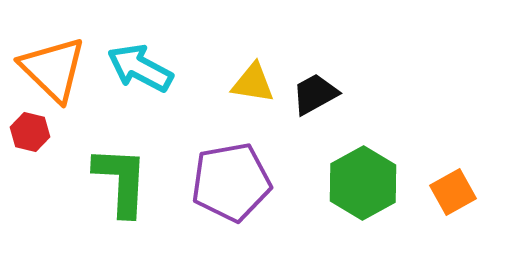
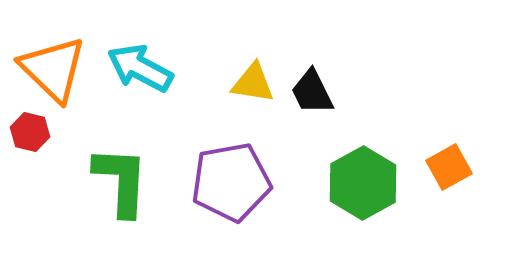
black trapezoid: moved 3 px left, 2 px up; rotated 87 degrees counterclockwise
orange square: moved 4 px left, 25 px up
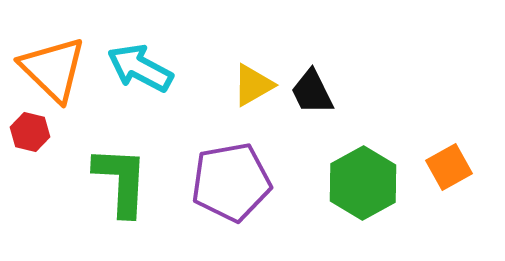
yellow triangle: moved 2 px down; rotated 39 degrees counterclockwise
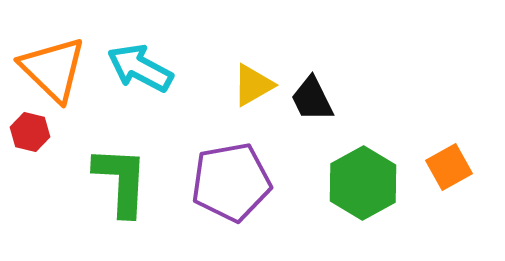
black trapezoid: moved 7 px down
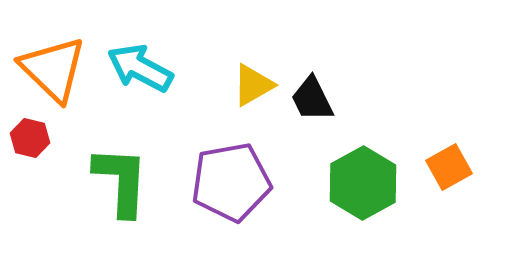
red hexagon: moved 6 px down
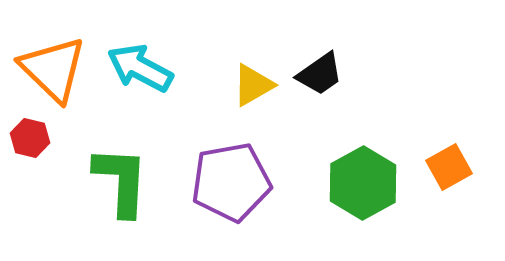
black trapezoid: moved 8 px right, 25 px up; rotated 99 degrees counterclockwise
